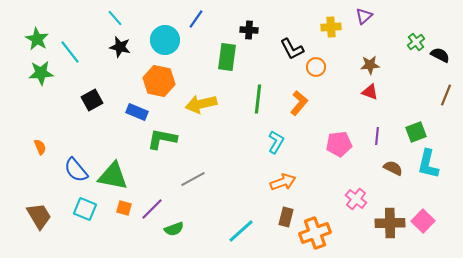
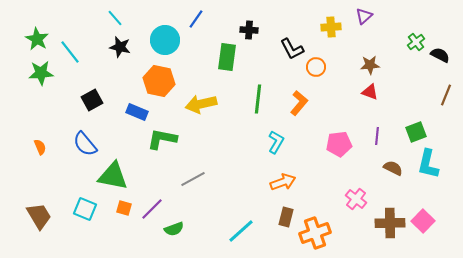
blue semicircle at (76, 170): moved 9 px right, 26 px up
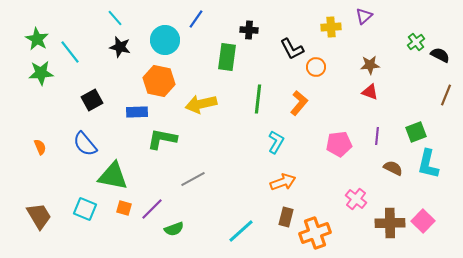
blue rectangle at (137, 112): rotated 25 degrees counterclockwise
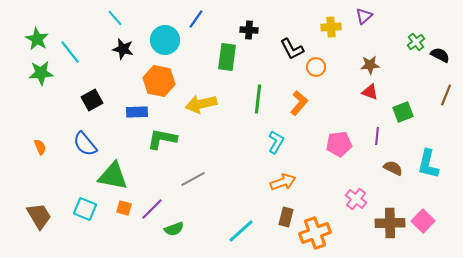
black star at (120, 47): moved 3 px right, 2 px down
green square at (416, 132): moved 13 px left, 20 px up
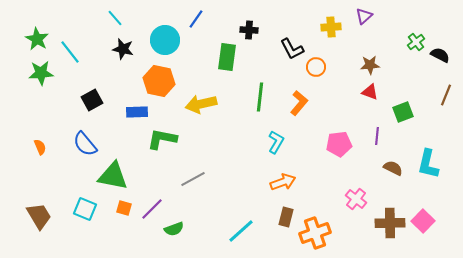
green line at (258, 99): moved 2 px right, 2 px up
